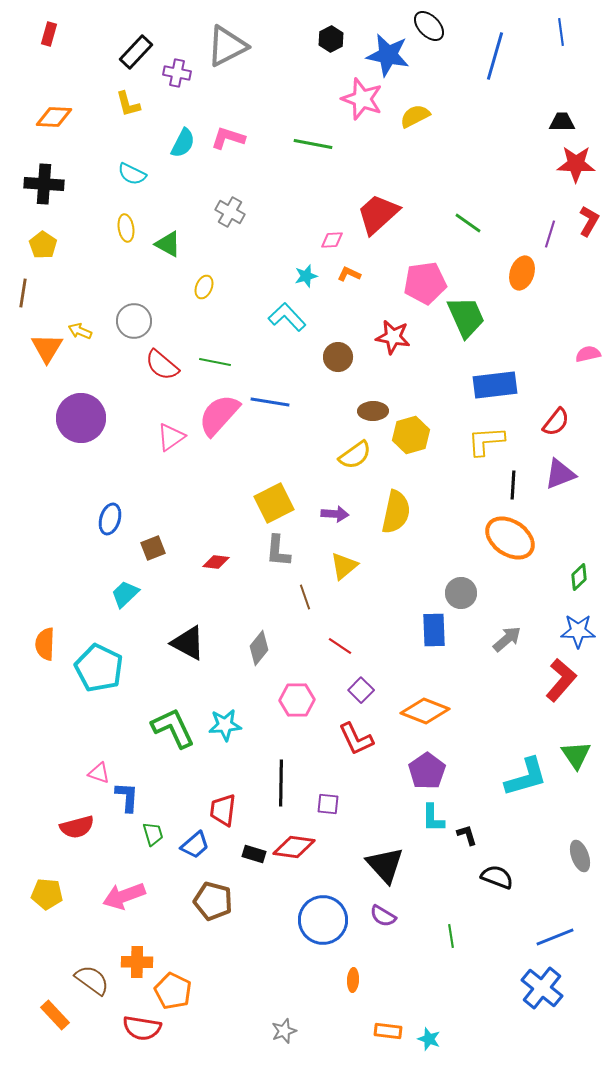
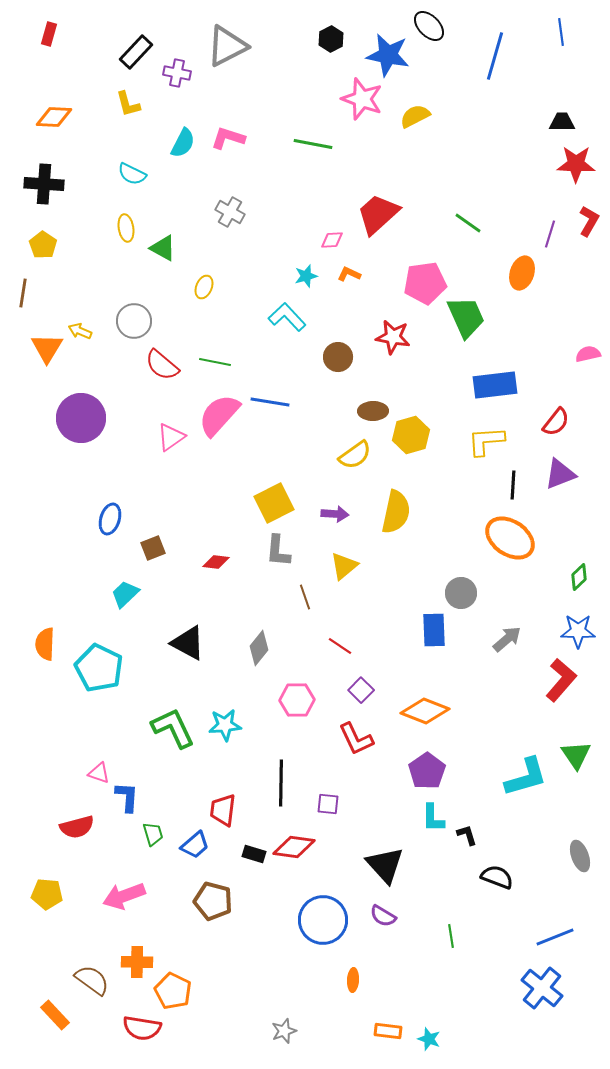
green triangle at (168, 244): moved 5 px left, 4 px down
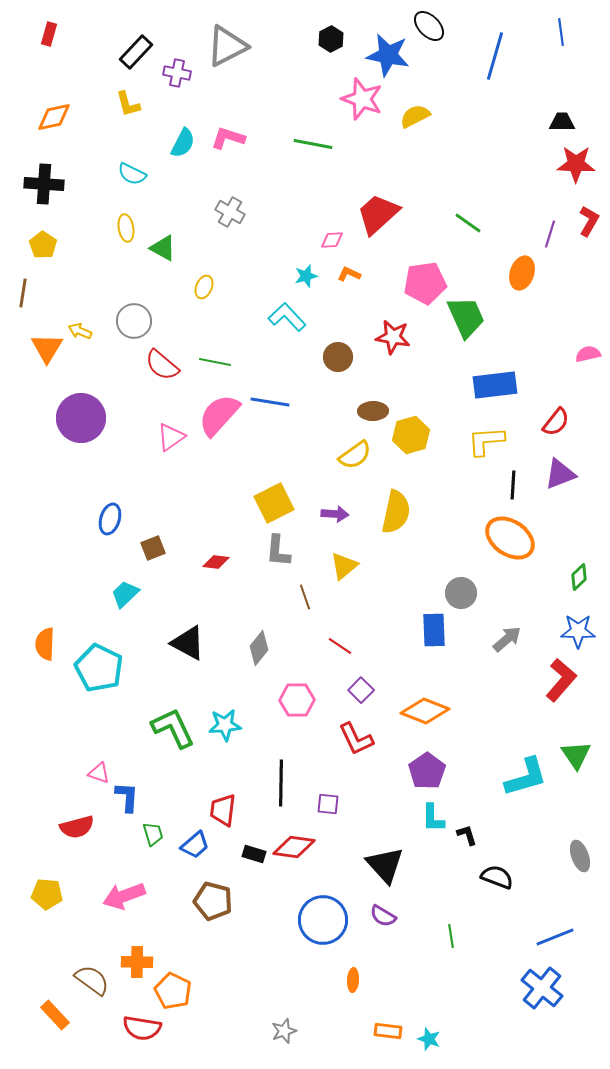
orange diamond at (54, 117): rotated 15 degrees counterclockwise
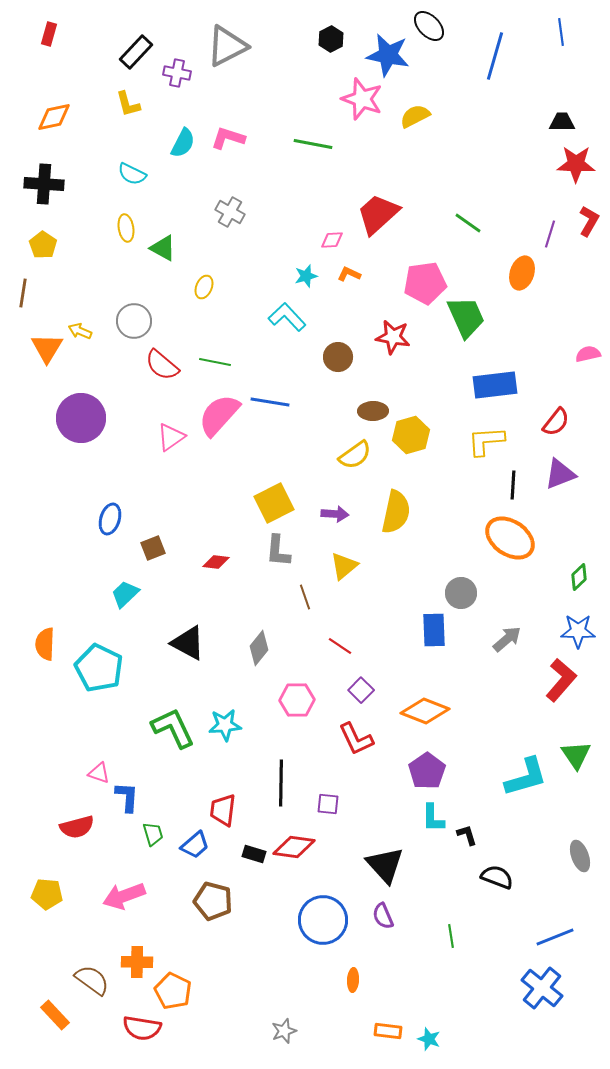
purple semicircle at (383, 916): rotated 36 degrees clockwise
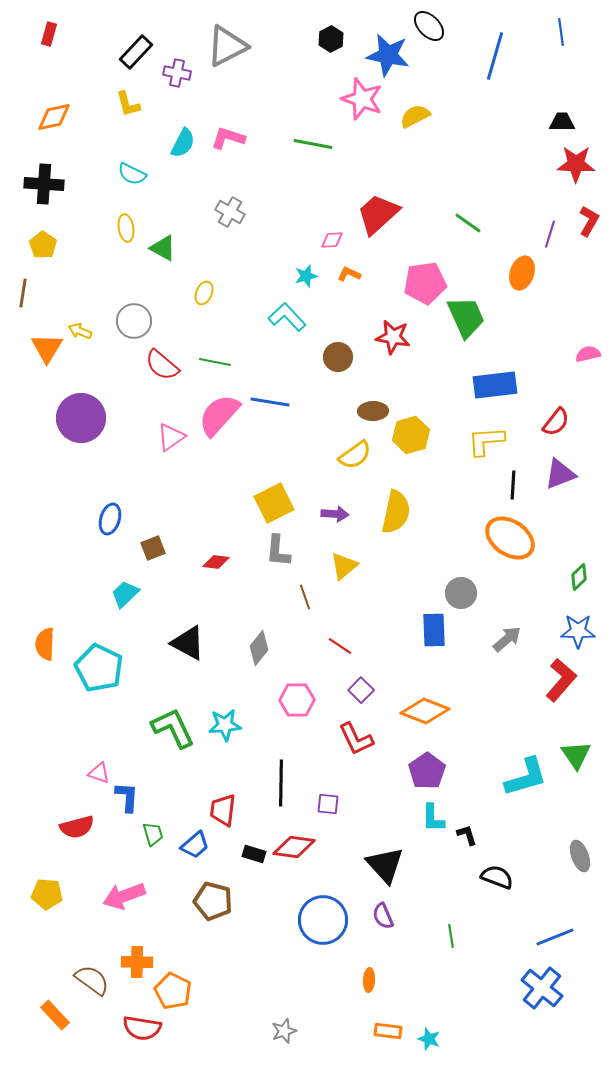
yellow ellipse at (204, 287): moved 6 px down
orange ellipse at (353, 980): moved 16 px right
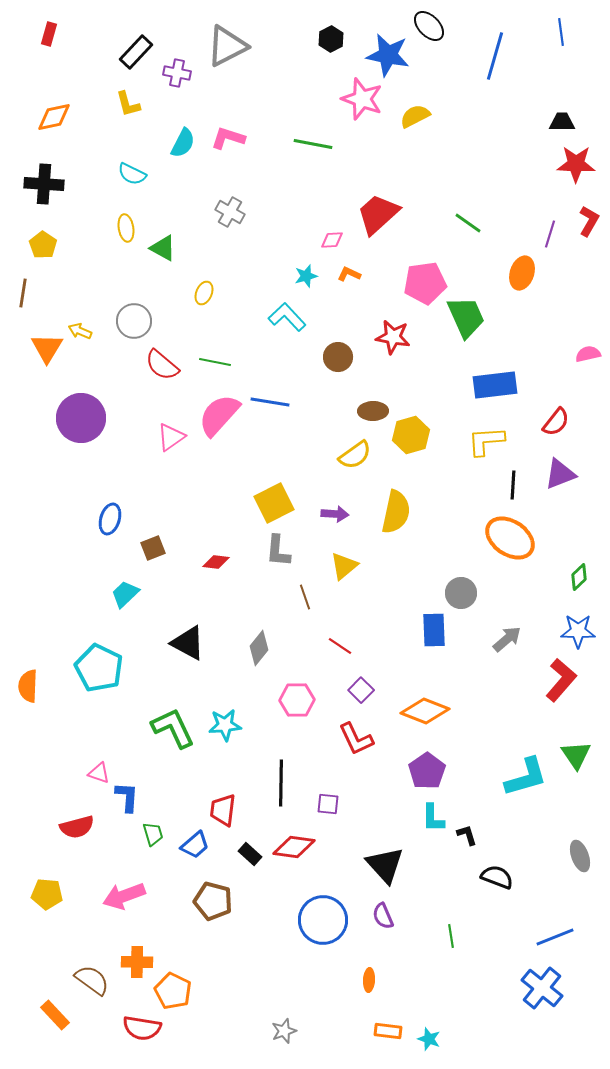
orange semicircle at (45, 644): moved 17 px left, 42 px down
black rectangle at (254, 854): moved 4 px left; rotated 25 degrees clockwise
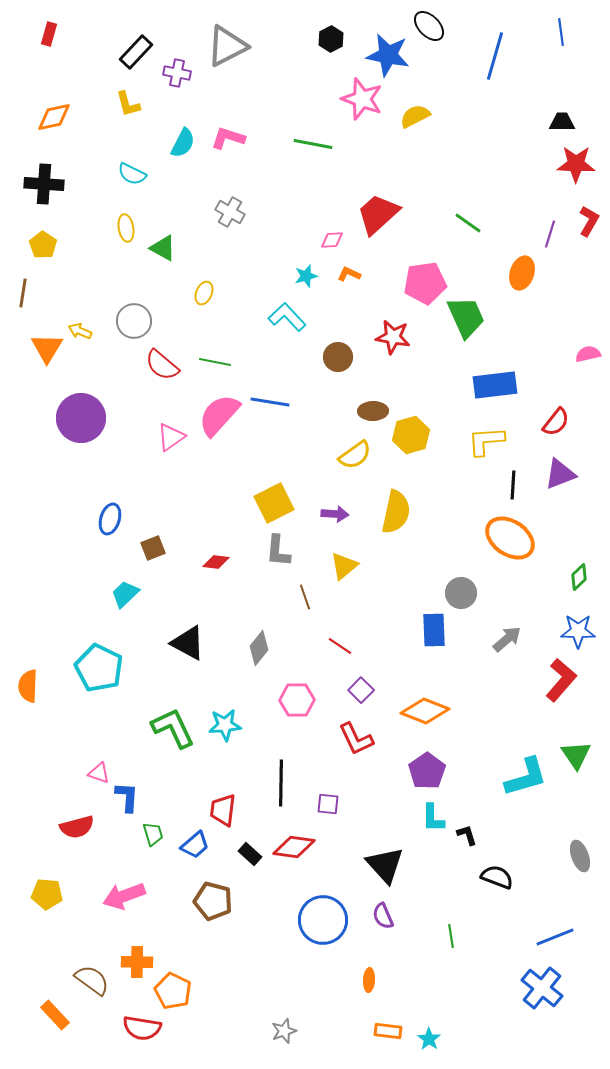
cyan star at (429, 1039): rotated 15 degrees clockwise
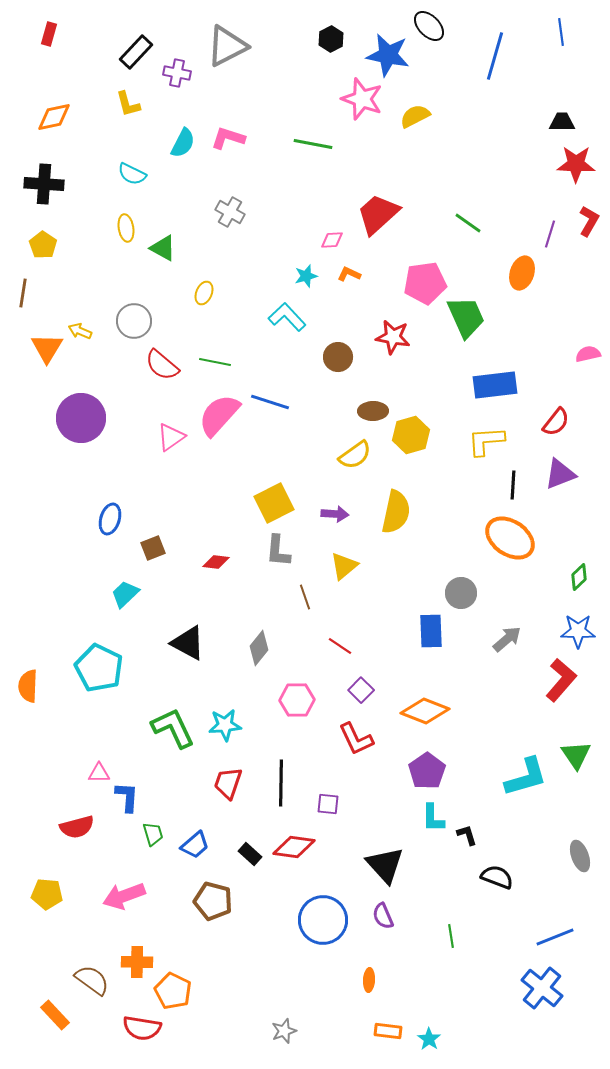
blue line at (270, 402): rotated 9 degrees clockwise
blue rectangle at (434, 630): moved 3 px left, 1 px down
pink triangle at (99, 773): rotated 20 degrees counterclockwise
red trapezoid at (223, 810): moved 5 px right, 27 px up; rotated 12 degrees clockwise
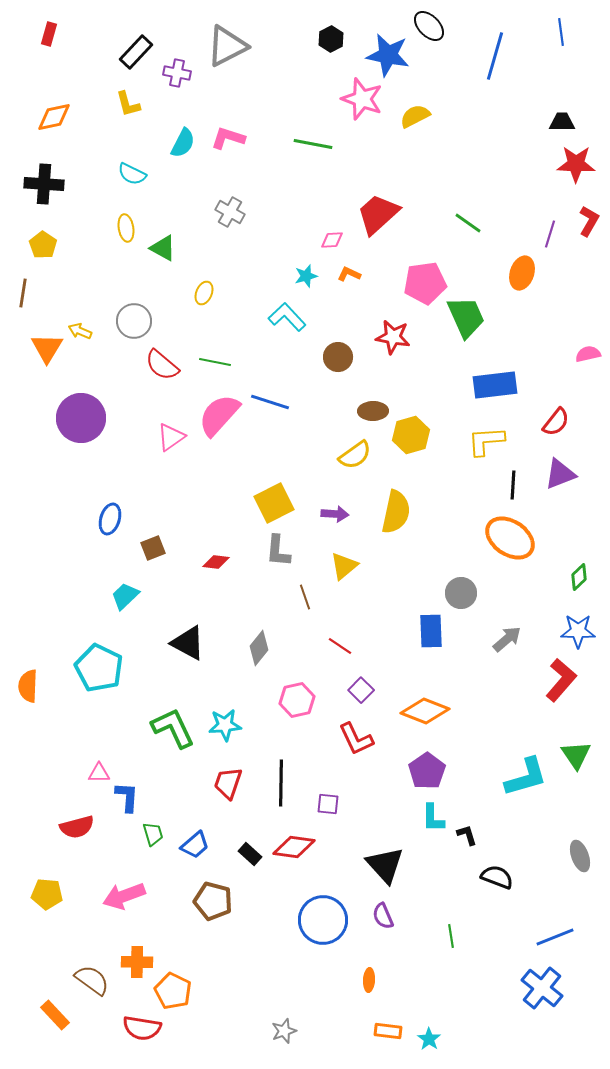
cyan trapezoid at (125, 594): moved 2 px down
pink hexagon at (297, 700): rotated 12 degrees counterclockwise
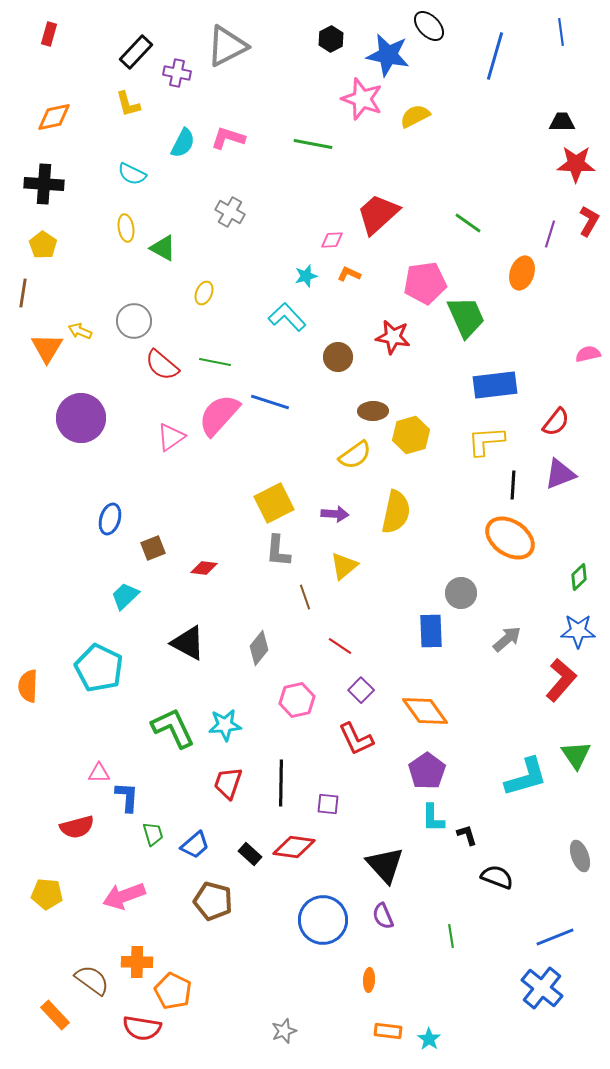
red diamond at (216, 562): moved 12 px left, 6 px down
orange diamond at (425, 711): rotated 33 degrees clockwise
